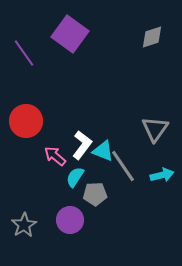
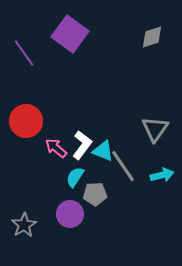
pink arrow: moved 1 px right, 8 px up
purple circle: moved 6 px up
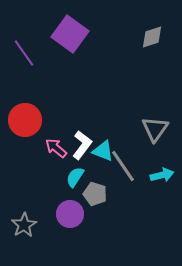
red circle: moved 1 px left, 1 px up
gray pentagon: rotated 20 degrees clockwise
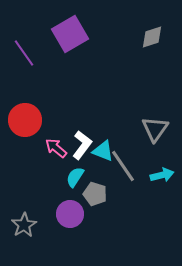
purple square: rotated 24 degrees clockwise
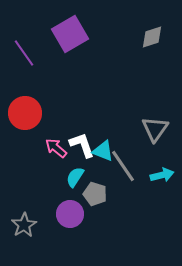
red circle: moved 7 px up
white L-shape: rotated 56 degrees counterclockwise
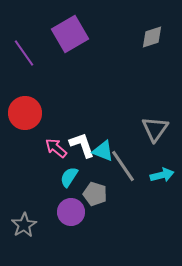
cyan semicircle: moved 6 px left
purple circle: moved 1 px right, 2 px up
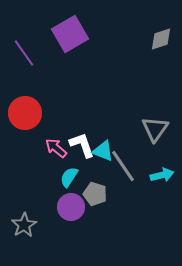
gray diamond: moved 9 px right, 2 px down
purple circle: moved 5 px up
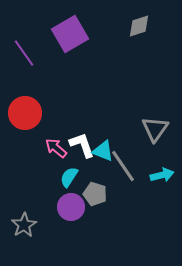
gray diamond: moved 22 px left, 13 px up
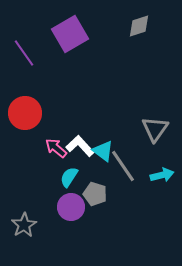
white L-shape: moved 2 px left, 1 px down; rotated 24 degrees counterclockwise
cyan triangle: rotated 15 degrees clockwise
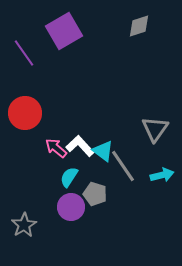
purple square: moved 6 px left, 3 px up
